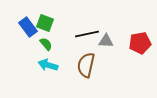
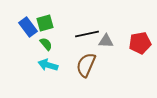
green square: rotated 36 degrees counterclockwise
brown semicircle: rotated 10 degrees clockwise
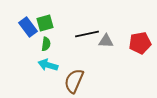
green semicircle: rotated 48 degrees clockwise
brown semicircle: moved 12 px left, 16 px down
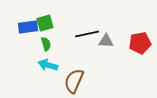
blue rectangle: rotated 60 degrees counterclockwise
green semicircle: rotated 24 degrees counterclockwise
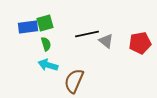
gray triangle: rotated 35 degrees clockwise
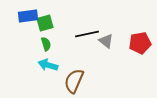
blue rectangle: moved 11 px up
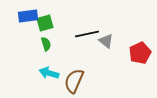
red pentagon: moved 10 px down; rotated 15 degrees counterclockwise
cyan arrow: moved 1 px right, 8 px down
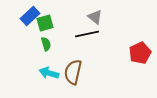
blue rectangle: moved 2 px right; rotated 36 degrees counterclockwise
gray triangle: moved 11 px left, 24 px up
brown semicircle: moved 1 px left, 9 px up; rotated 10 degrees counterclockwise
